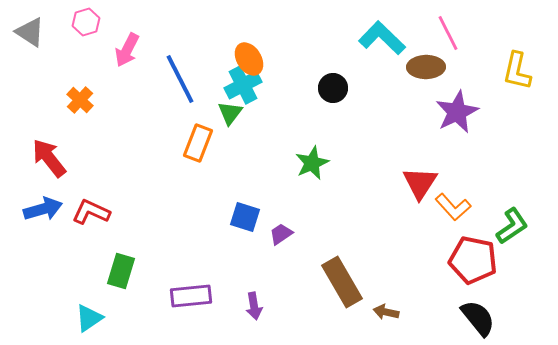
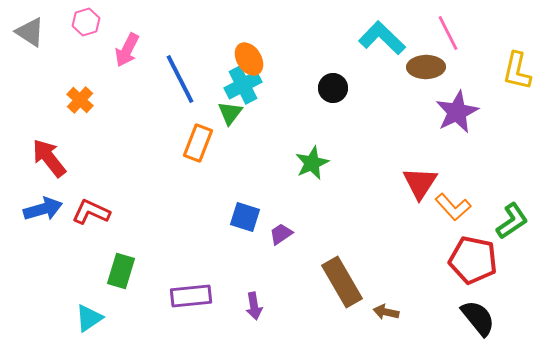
green L-shape: moved 5 px up
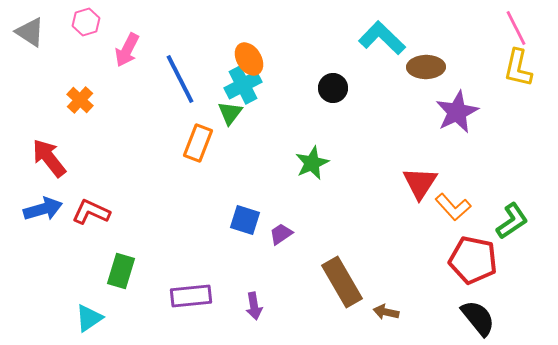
pink line: moved 68 px right, 5 px up
yellow L-shape: moved 1 px right, 3 px up
blue square: moved 3 px down
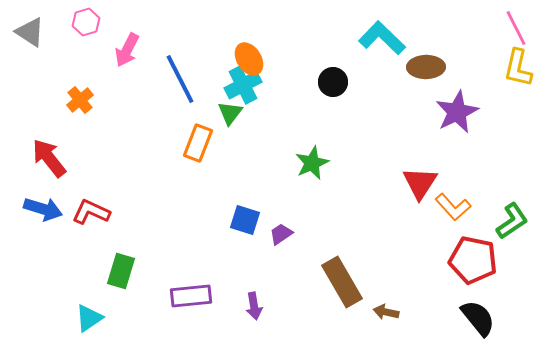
black circle: moved 6 px up
orange cross: rotated 8 degrees clockwise
blue arrow: rotated 33 degrees clockwise
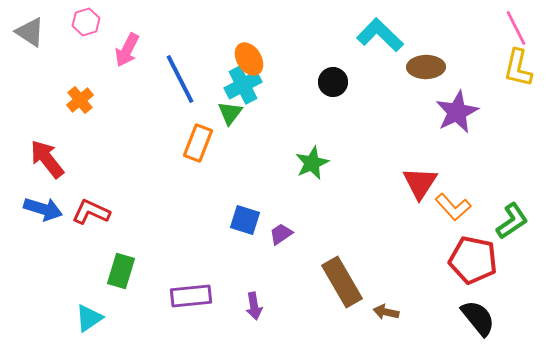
cyan L-shape: moved 2 px left, 3 px up
red arrow: moved 2 px left, 1 px down
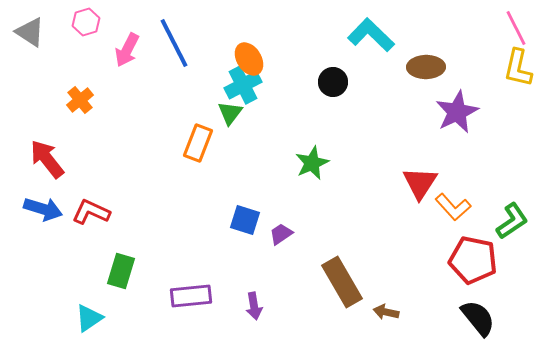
cyan L-shape: moved 9 px left
blue line: moved 6 px left, 36 px up
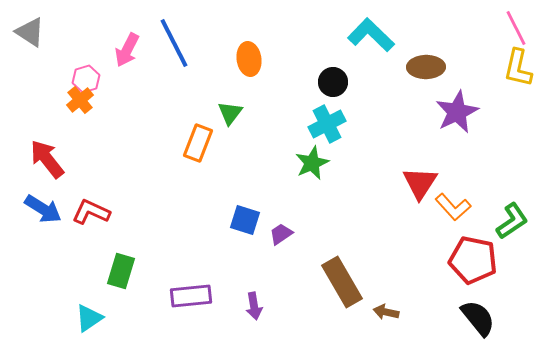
pink hexagon: moved 57 px down
orange ellipse: rotated 24 degrees clockwise
cyan cross: moved 84 px right, 39 px down
blue arrow: rotated 15 degrees clockwise
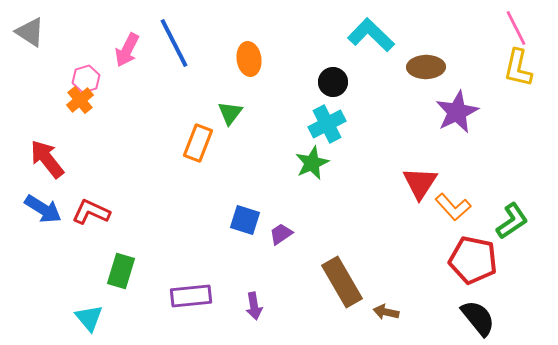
cyan triangle: rotated 36 degrees counterclockwise
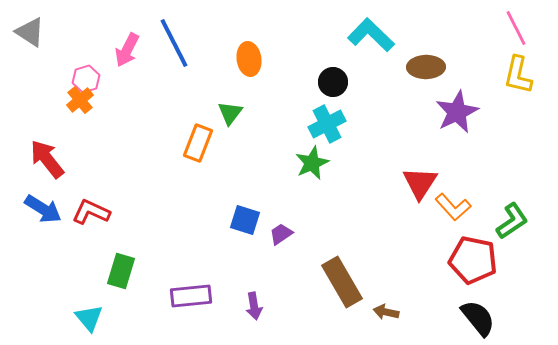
yellow L-shape: moved 7 px down
